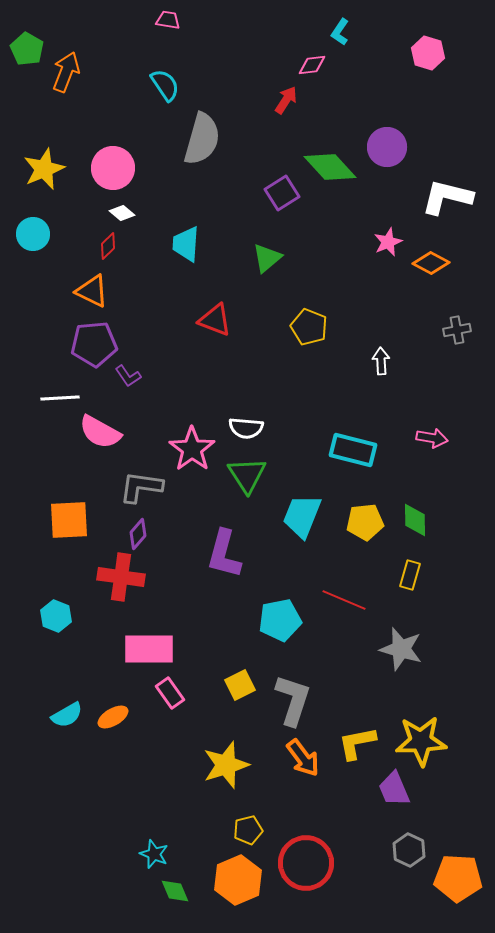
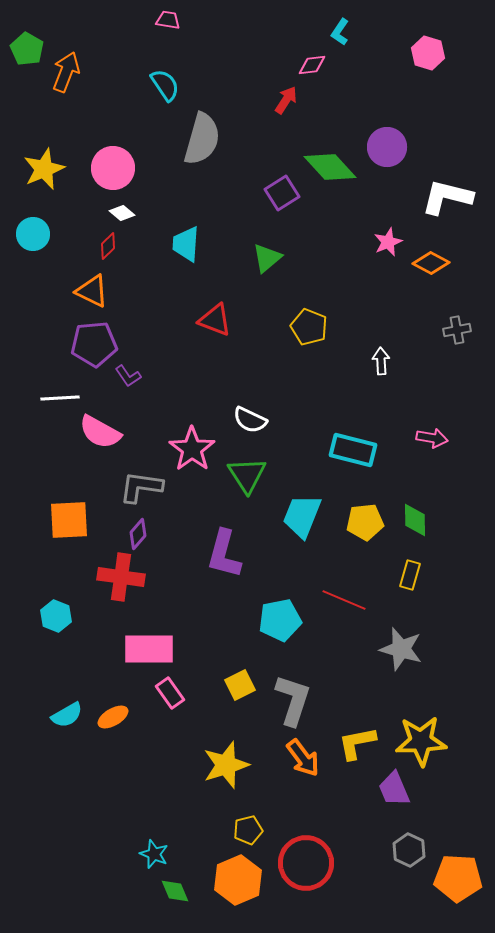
white semicircle at (246, 428): moved 4 px right, 8 px up; rotated 20 degrees clockwise
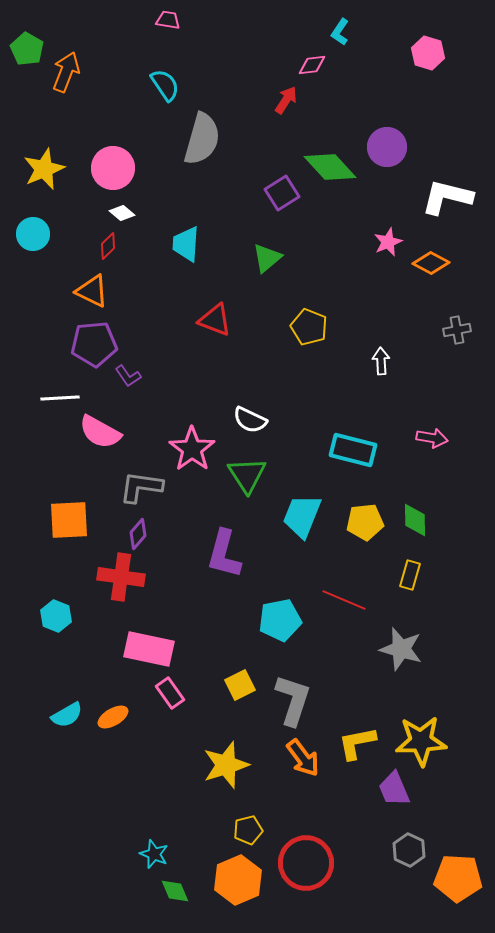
pink rectangle at (149, 649): rotated 12 degrees clockwise
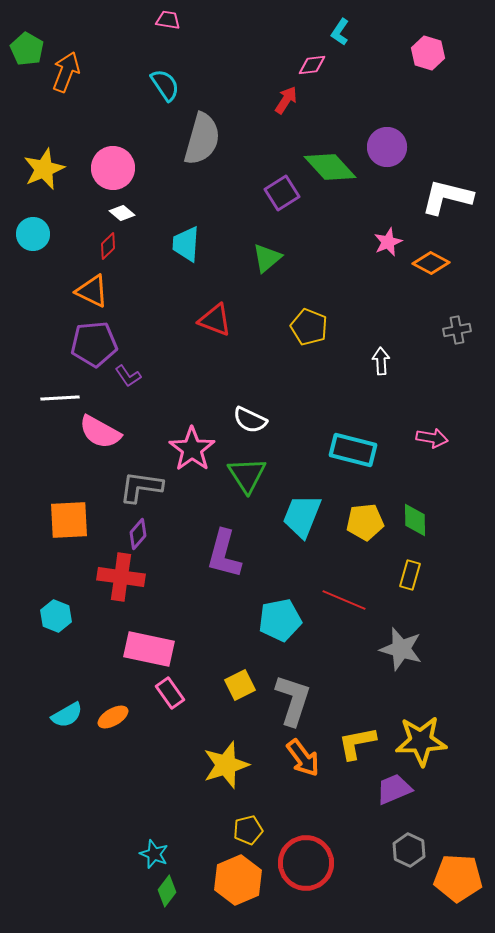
purple trapezoid at (394, 789): rotated 90 degrees clockwise
green diamond at (175, 891): moved 8 px left; rotated 60 degrees clockwise
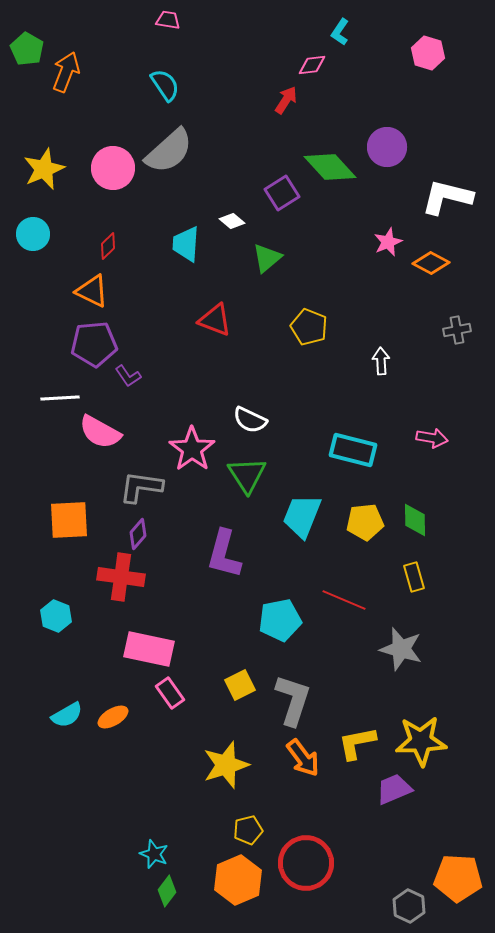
gray semicircle at (202, 139): moved 33 px left, 12 px down; rotated 32 degrees clockwise
white diamond at (122, 213): moved 110 px right, 8 px down
yellow rectangle at (410, 575): moved 4 px right, 2 px down; rotated 32 degrees counterclockwise
gray hexagon at (409, 850): moved 56 px down
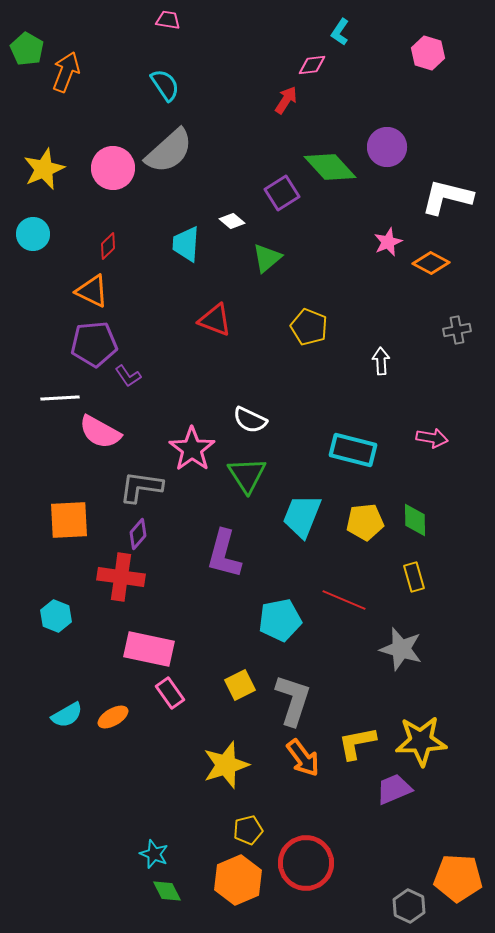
green diamond at (167, 891): rotated 64 degrees counterclockwise
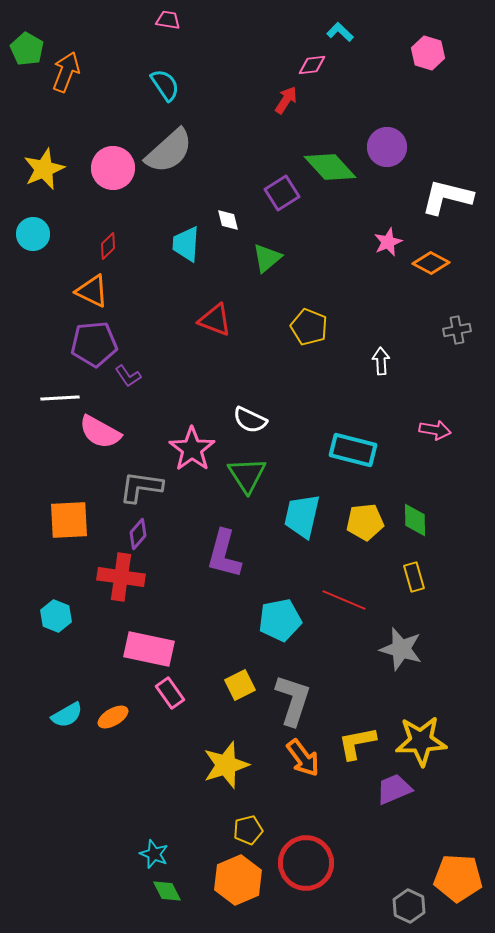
cyan L-shape at (340, 32): rotated 100 degrees clockwise
white diamond at (232, 221): moved 4 px left, 1 px up; rotated 35 degrees clockwise
pink arrow at (432, 438): moved 3 px right, 8 px up
cyan trapezoid at (302, 516): rotated 9 degrees counterclockwise
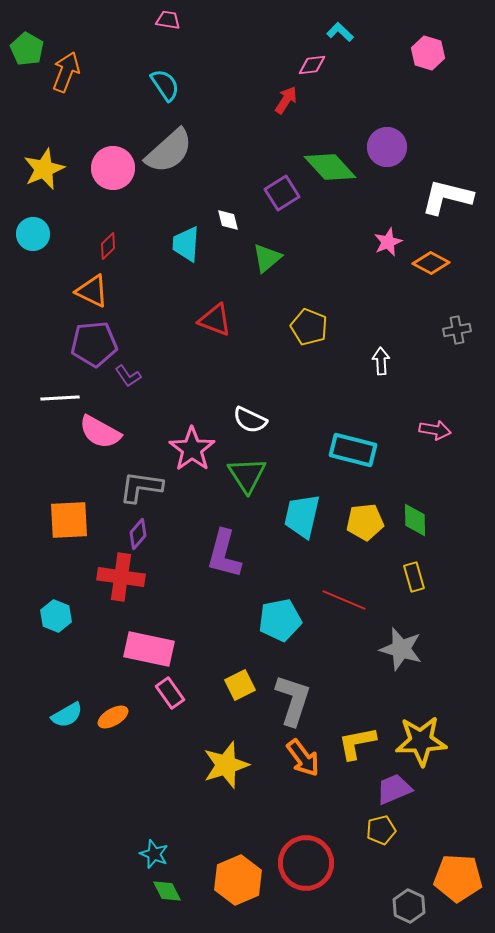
yellow pentagon at (248, 830): moved 133 px right
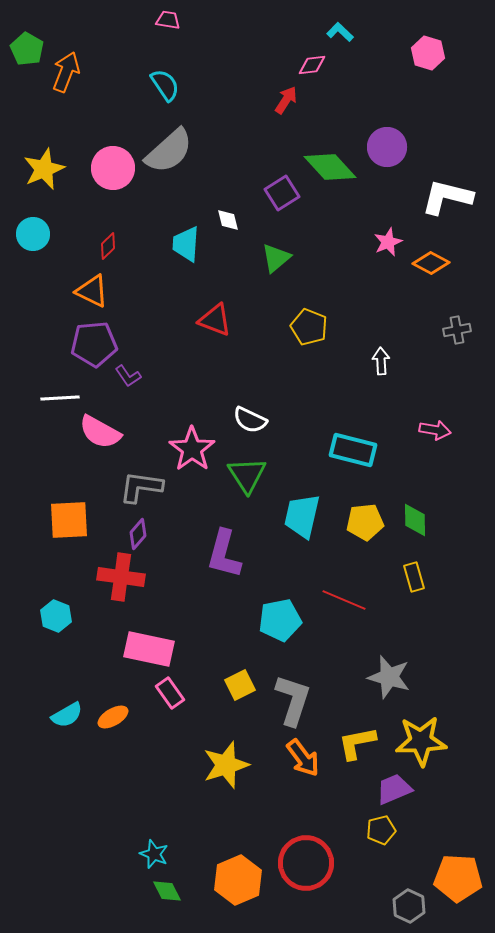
green triangle at (267, 258): moved 9 px right
gray star at (401, 649): moved 12 px left, 28 px down
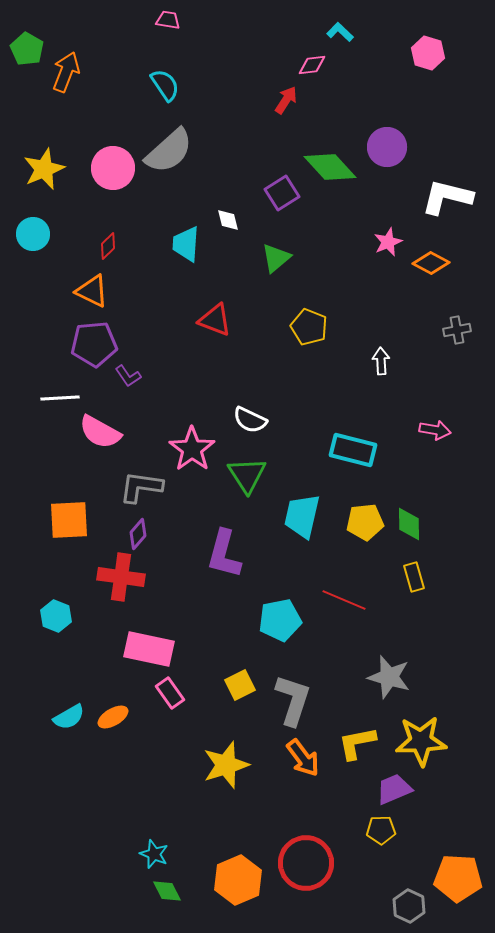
green diamond at (415, 520): moved 6 px left, 4 px down
cyan semicircle at (67, 715): moved 2 px right, 2 px down
yellow pentagon at (381, 830): rotated 12 degrees clockwise
